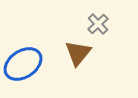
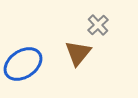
gray cross: moved 1 px down
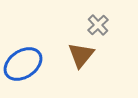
brown triangle: moved 3 px right, 2 px down
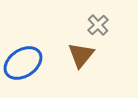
blue ellipse: moved 1 px up
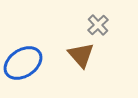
brown triangle: rotated 20 degrees counterclockwise
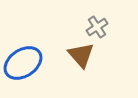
gray cross: moved 1 px left, 2 px down; rotated 10 degrees clockwise
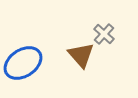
gray cross: moved 7 px right, 7 px down; rotated 15 degrees counterclockwise
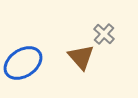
brown triangle: moved 2 px down
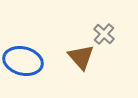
blue ellipse: moved 2 px up; rotated 48 degrees clockwise
